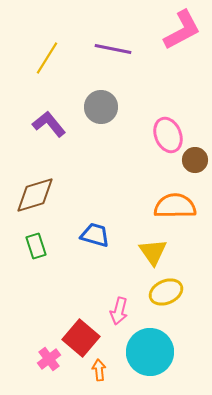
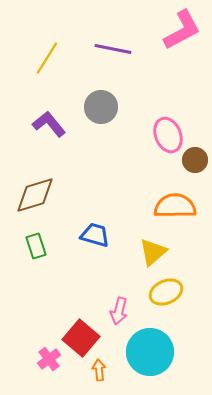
yellow triangle: rotated 24 degrees clockwise
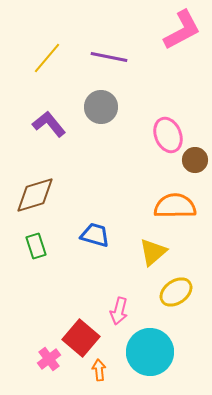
purple line: moved 4 px left, 8 px down
yellow line: rotated 8 degrees clockwise
yellow ellipse: moved 10 px right; rotated 12 degrees counterclockwise
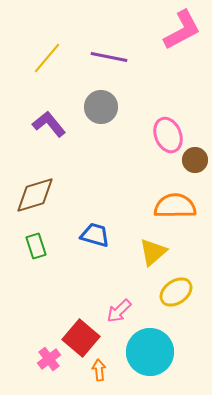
pink arrow: rotated 32 degrees clockwise
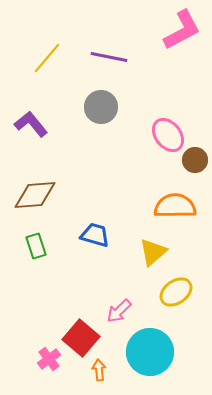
purple L-shape: moved 18 px left
pink ellipse: rotated 16 degrees counterclockwise
brown diamond: rotated 12 degrees clockwise
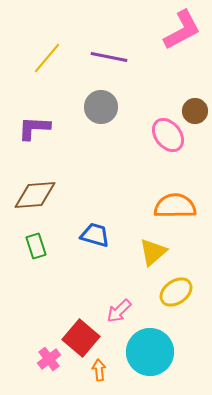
purple L-shape: moved 3 px right, 4 px down; rotated 48 degrees counterclockwise
brown circle: moved 49 px up
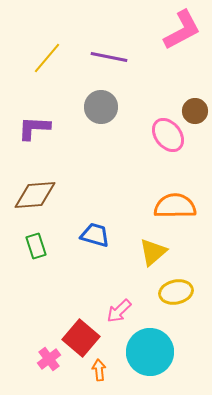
yellow ellipse: rotated 24 degrees clockwise
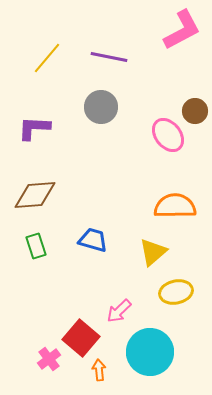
blue trapezoid: moved 2 px left, 5 px down
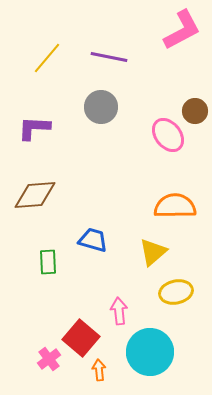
green rectangle: moved 12 px right, 16 px down; rotated 15 degrees clockwise
pink arrow: rotated 128 degrees clockwise
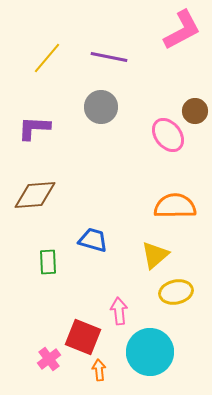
yellow triangle: moved 2 px right, 3 px down
red square: moved 2 px right, 1 px up; rotated 18 degrees counterclockwise
